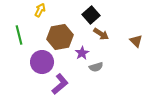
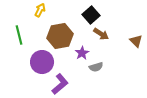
brown hexagon: moved 1 px up
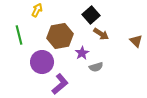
yellow arrow: moved 3 px left
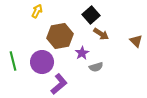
yellow arrow: moved 1 px down
green line: moved 6 px left, 26 px down
purple L-shape: moved 1 px left
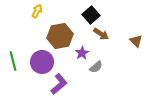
gray semicircle: rotated 24 degrees counterclockwise
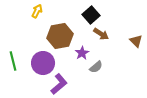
purple circle: moved 1 px right, 1 px down
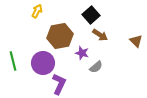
brown arrow: moved 1 px left, 1 px down
purple star: rotated 24 degrees counterclockwise
purple L-shape: rotated 25 degrees counterclockwise
